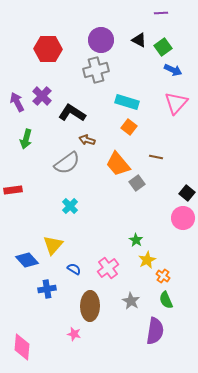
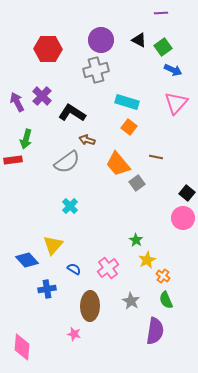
gray semicircle: moved 1 px up
red rectangle: moved 30 px up
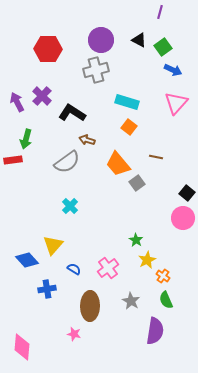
purple line: moved 1 px left, 1 px up; rotated 72 degrees counterclockwise
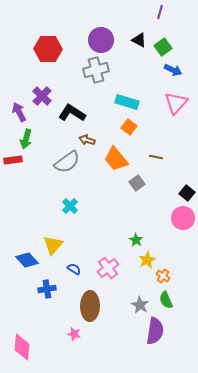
purple arrow: moved 2 px right, 10 px down
orange trapezoid: moved 2 px left, 5 px up
gray star: moved 9 px right, 4 px down
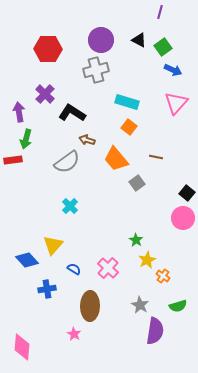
purple cross: moved 3 px right, 2 px up
purple arrow: rotated 18 degrees clockwise
pink cross: rotated 10 degrees counterclockwise
green semicircle: moved 12 px right, 6 px down; rotated 84 degrees counterclockwise
pink star: rotated 16 degrees clockwise
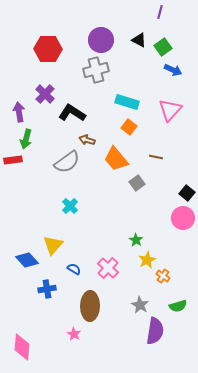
pink triangle: moved 6 px left, 7 px down
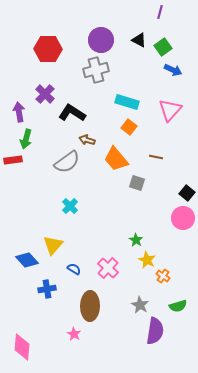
gray square: rotated 35 degrees counterclockwise
yellow star: rotated 18 degrees counterclockwise
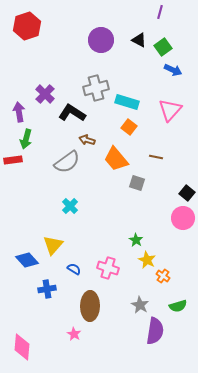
red hexagon: moved 21 px left, 23 px up; rotated 20 degrees counterclockwise
gray cross: moved 18 px down
pink cross: rotated 25 degrees counterclockwise
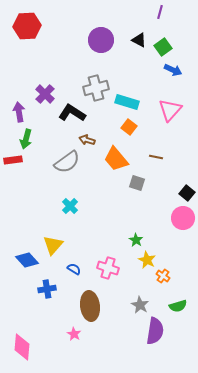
red hexagon: rotated 16 degrees clockwise
brown ellipse: rotated 8 degrees counterclockwise
